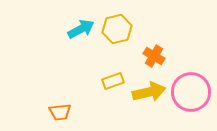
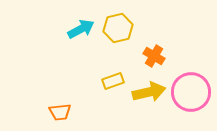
yellow hexagon: moved 1 px right, 1 px up
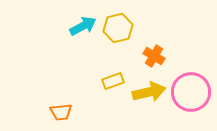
cyan arrow: moved 2 px right, 3 px up
orange trapezoid: moved 1 px right
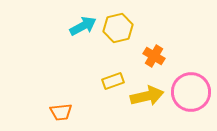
yellow arrow: moved 2 px left, 4 px down
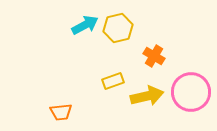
cyan arrow: moved 2 px right, 1 px up
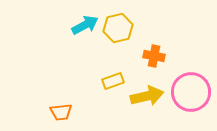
orange cross: rotated 20 degrees counterclockwise
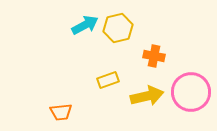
yellow rectangle: moved 5 px left, 1 px up
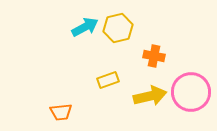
cyan arrow: moved 2 px down
yellow arrow: moved 3 px right
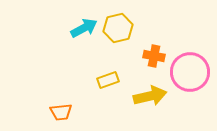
cyan arrow: moved 1 px left, 1 px down
pink circle: moved 1 px left, 20 px up
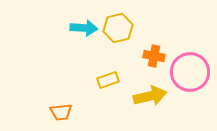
cyan arrow: rotated 32 degrees clockwise
